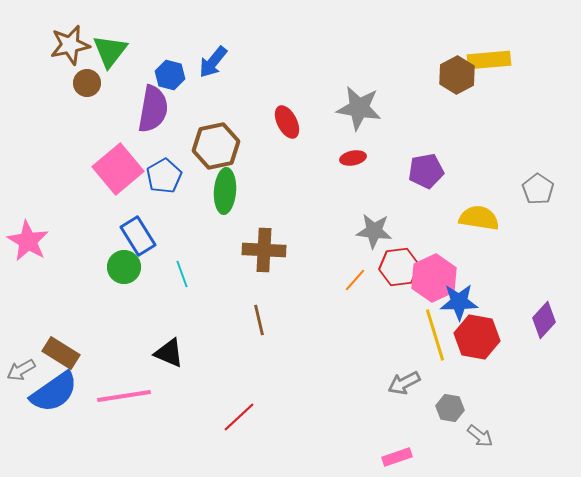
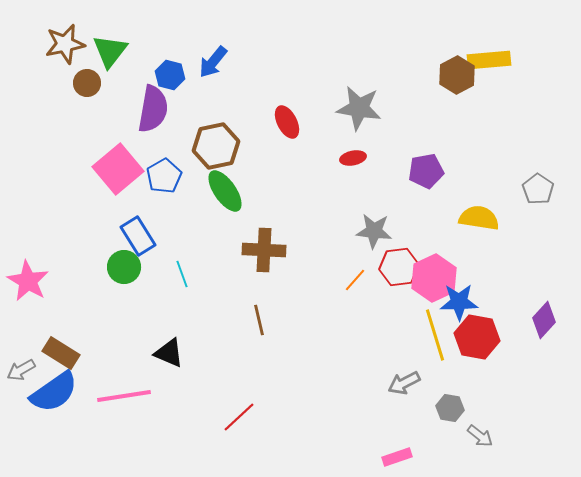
brown star at (70, 45): moved 5 px left, 1 px up
green ellipse at (225, 191): rotated 39 degrees counterclockwise
pink star at (28, 241): moved 40 px down
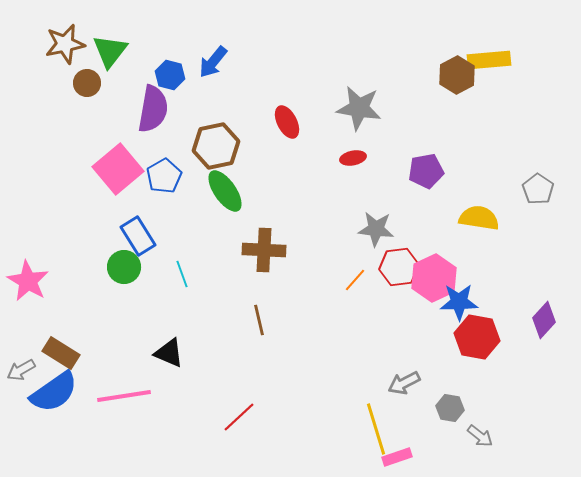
gray star at (374, 231): moved 2 px right, 2 px up
yellow line at (435, 335): moved 59 px left, 94 px down
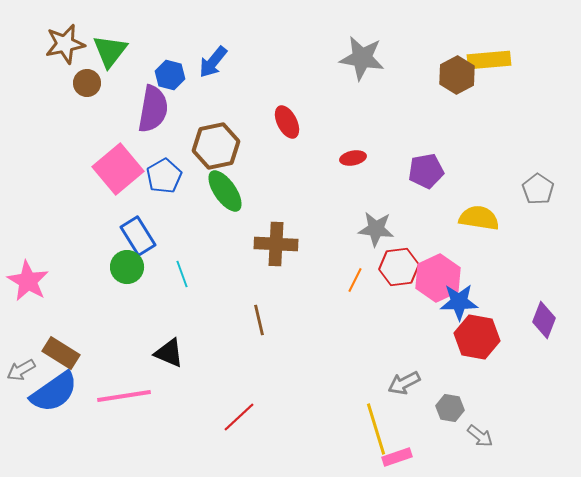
gray star at (359, 108): moved 3 px right, 50 px up
brown cross at (264, 250): moved 12 px right, 6 px up
green circle at (124, 267): moved 3 px right
pink hexagon at (434, 278): moved 4 px right
orange line at (355, 280): rotated 15 degrees counterclockwise
purple diamond at (544, 320): rotated 21 degrees counterclockwise
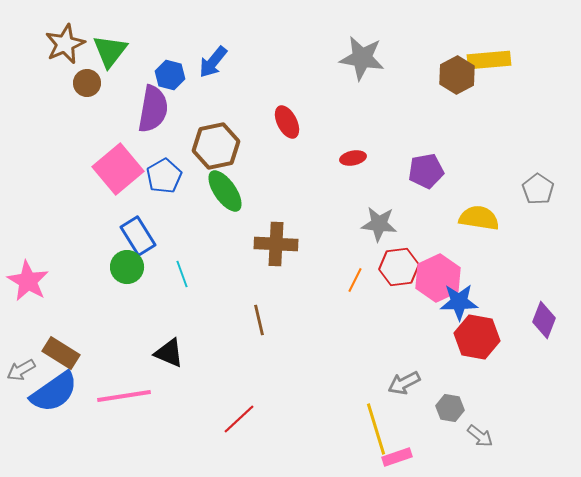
brown star at (65, 44): rotated 12 degrees counterclockwise
gray star at (376, 229): moved 3 px right, 5 px up
red line at (239, 417): moved 2 px down
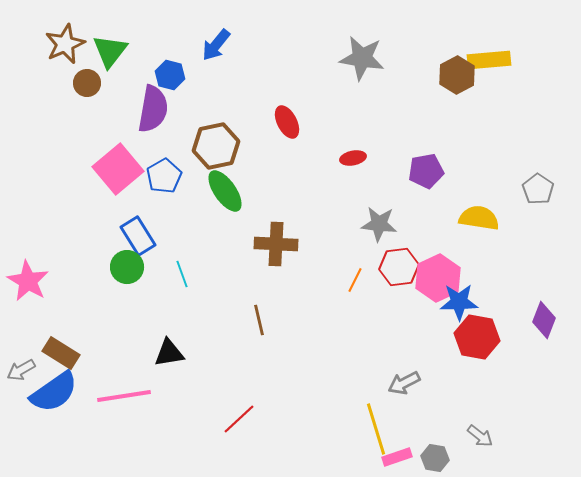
blue arrow at (213, 62): moved 3 px right, 17 px up
black triangle at (169, 353): rotated 32 degrees counterclockwise
gray hexagon at (450, 408): moved 15 px left, 50 px down
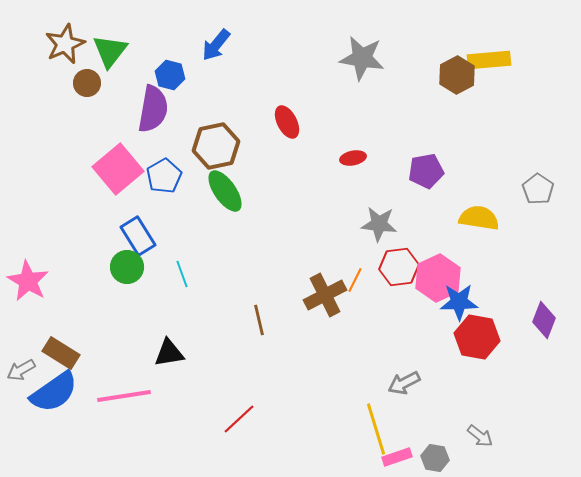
brown cross at (276, 244): moved 49 px right, 51 px down; rotated 30 degrees counterclockwise
